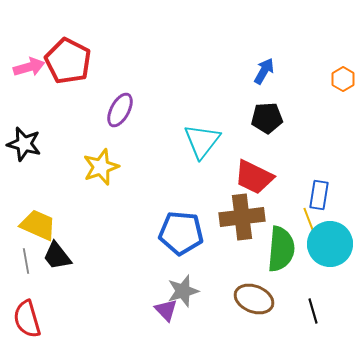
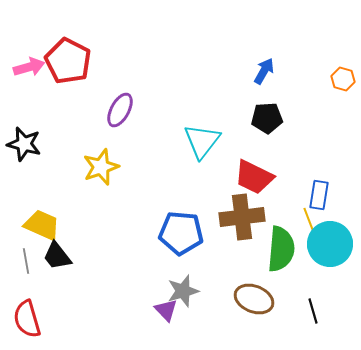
orange hexagon: rotated 15 degrees counterclockwise
yellow trapezoid: moved 4 px right
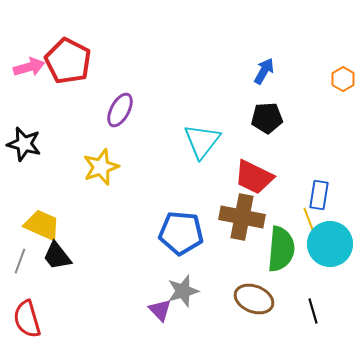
orange hexagon: rotated 15 degrees clockwise
brown cross: rotated 18 degrees clockwise
gray line: moved 6 px left; rotated 30 degrees clockwise
purple triangle: moved 6 px left
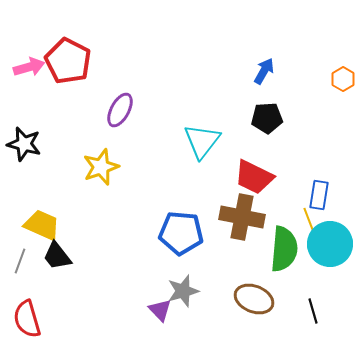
green semicircle: moved 3 px right
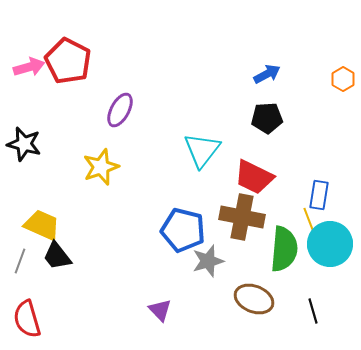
blue arrow: moved 3 px right, 3 px down; rotated 32 degrees clockwise
cyan triangle: moved 9 px down
blue pentagon: moved 2 px right, 3 px up; rotated 9 degrees clockwise
gray star: moved 25 px right, 30 px up
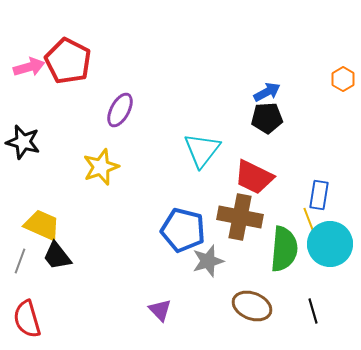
blue arrow: moved 18 px down
black star: moved 1 px left, 2 px up
brown cross: moved 2 px left
brown ellipse: moved 2 px left, 7 px down
